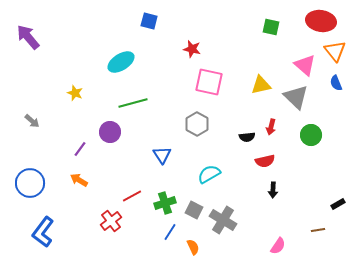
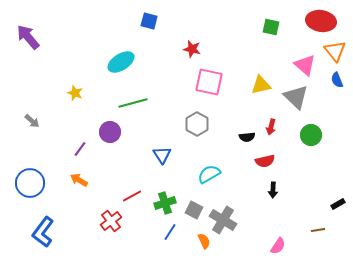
blue semicircle: moved 1 px right, 3 px up
orange semicircle: moved 11 px right, 6 px up
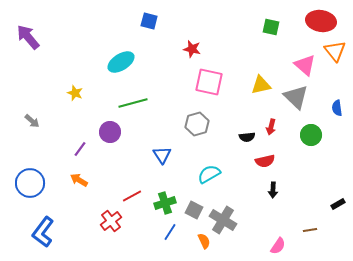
blue semicircle: moved 28 px down; rotated 14 degrees clockwise
gray hexagon: rotated 15 degrees clockwise
brown line: moved 8 px left
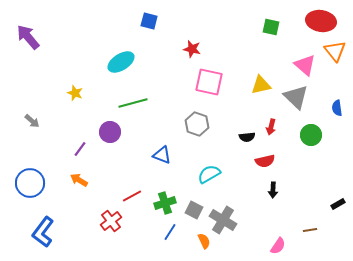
gray hexagon: rotated 25 degrees counterclockwise
blue triangle: rotated 36 degrees counterclockwise
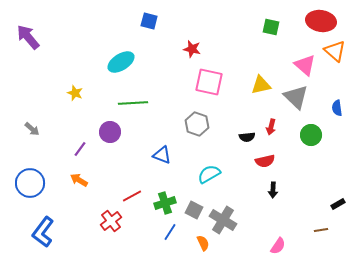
orange triangle: rotated 10 degrees counterclockwise
green line: rotated 12 degrees clockwise
gray arrow: moved 8 px down
brown line: moved 11 px right
orange semicircle: moved 1 px left, 2 px down
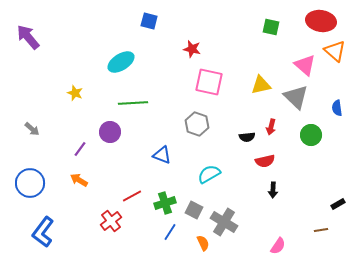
gray cross: moved 1 px right, 2 px down
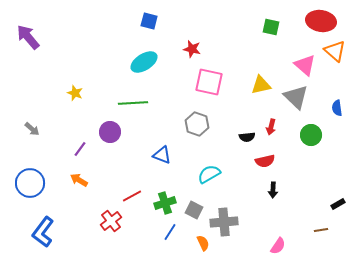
cyan ellipse: moved 23 px right
gray cross: rotated 36 degrees counterclockwise
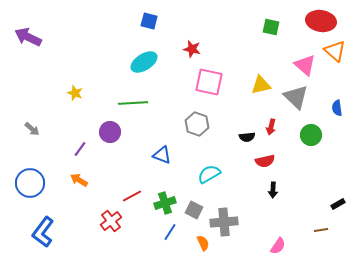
purple arrow: rotated 24 degrees counterclockwise
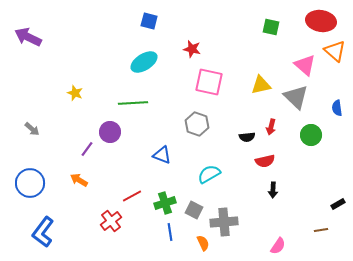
purple line: moved 7 px right
blue line: rotated 42 degrees counterclockwise
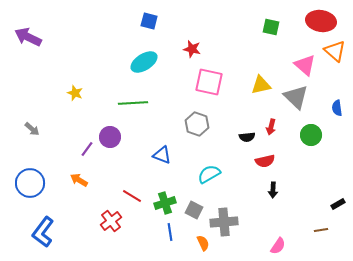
purple circle: moved 5 px down
red line: rotated 60 degrees clockwise
